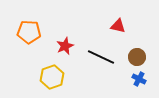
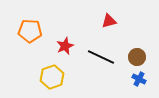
red triangle: moved 9 px left, 5 px up; rotated 28 degrees counterclockwise
orange pentagon: moved 1 px right, 1 px up
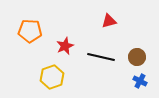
black line: rotated 12 degrees counterclockwise
blue cross: moved 1 px right, 2 px down
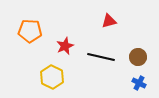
brown circle: moved 1 px right
yellow hexagon: rotated 15 degrees counterclockwise
blue cross: moved 1 px left, 2 px down
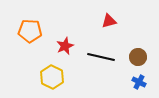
blue cross: moved 1 px up
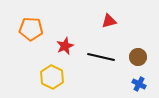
orange pentagon: moved 1 px right, 2 px up
blue cross: moved 2 px down
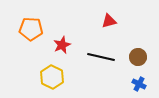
red star: moved 3 px left, 1 px up
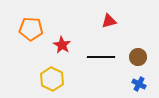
red star: rotated 18 degrees counterclockwise
black line: rotated 12 degrees counterclockwise
yellow hexagon: moved 2 px down
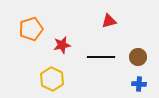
orange pentagon: rotated 20 degrees counterclockwise
red star: rotated 30 degrees clockwise
blue cross: rotated 24 degrees counterclockwise
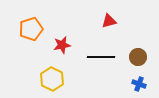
blue cross: rotated 16 degrees clockwise
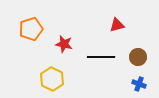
red triangle: moved 8 px right, 4 px down
red star: moved 2 px right, 1 px up; rotated 24 degrees clockwise
